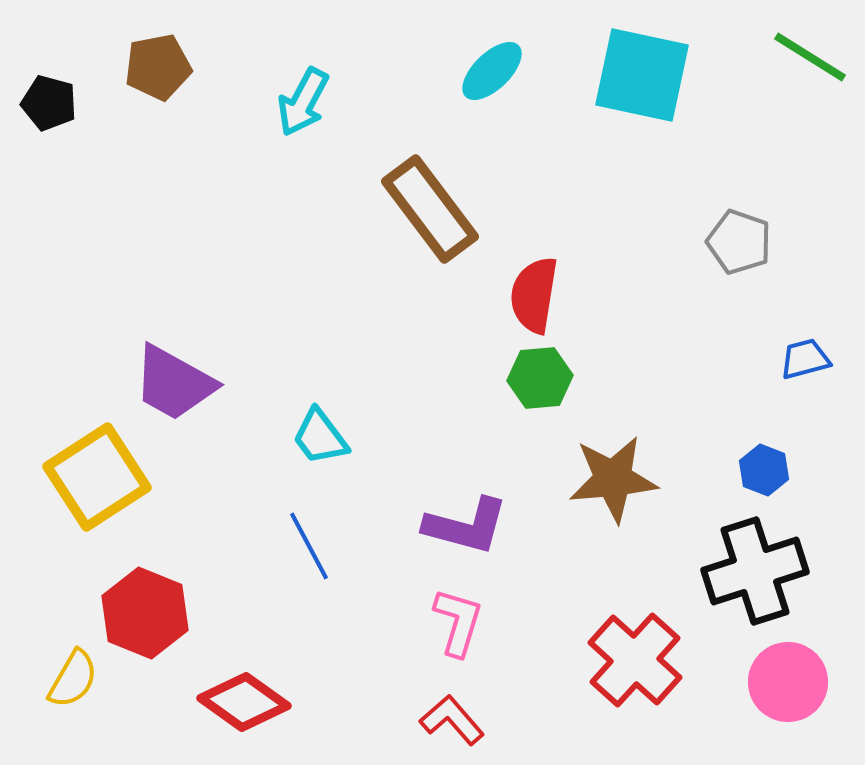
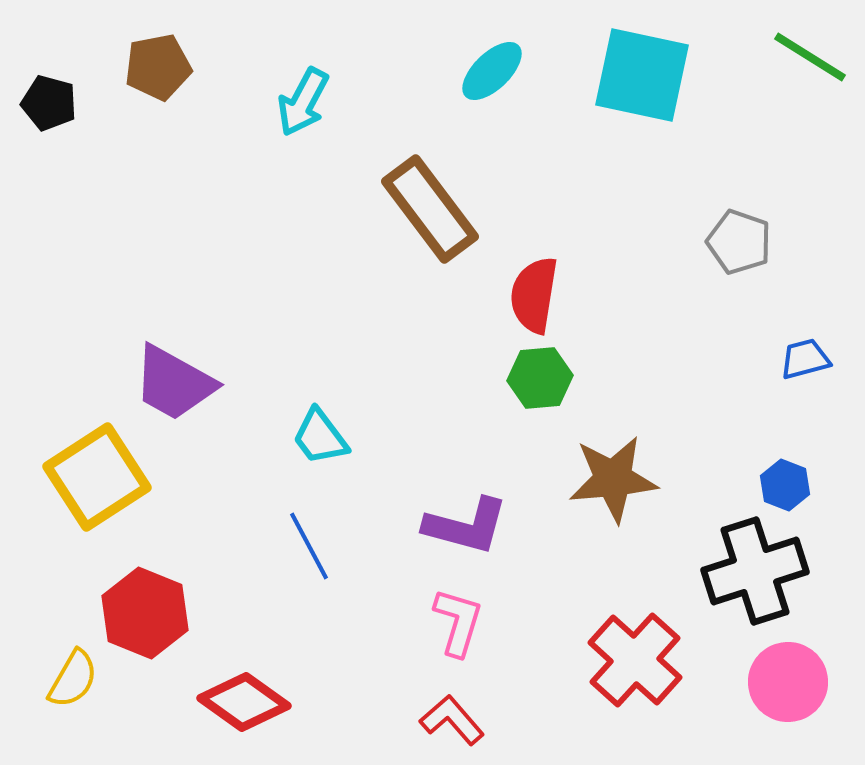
blue hexagon: moved 21 px right, 15 px down
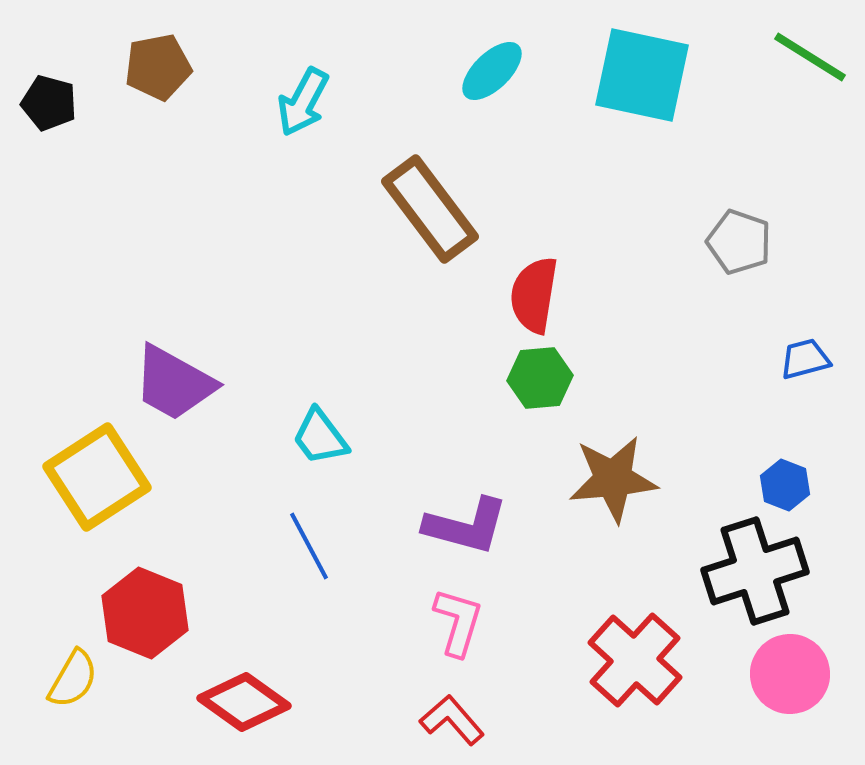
pink circle: moved 2 px right, 8 px up
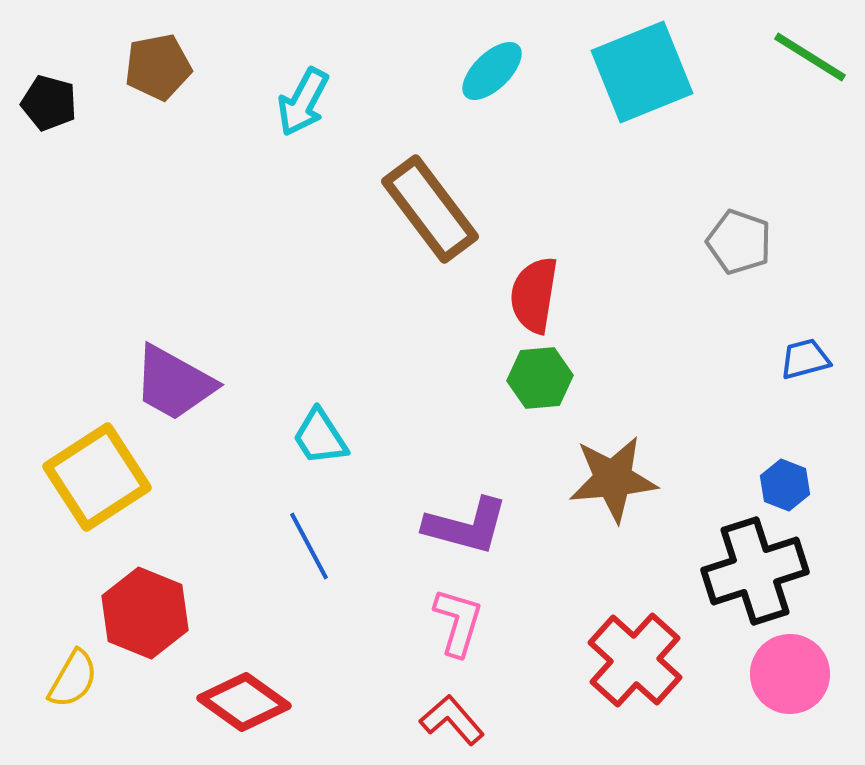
cyan square: moved 3 px up; rotated 34 degrees counterclockwise
cyan trapezoid: rotated 4 degrees clockwise
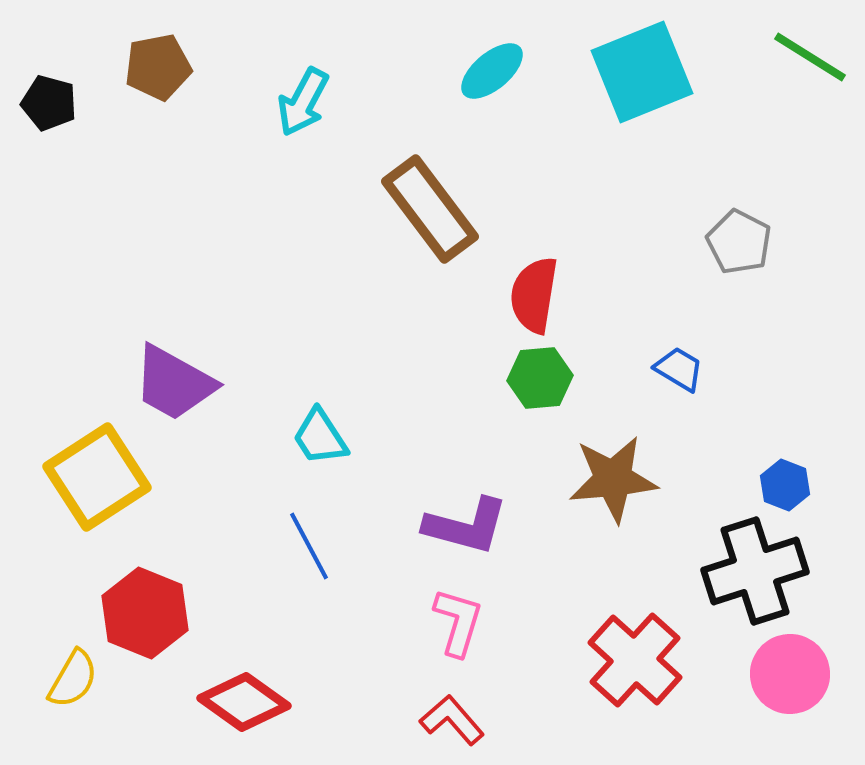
cyan ellipse: rotated 4 degrees clockwise
gray pentagon: rotated 8 degrees clockwise
blue trapezoid: moved 126 px left, 10 px down; rotated 46 degrees clockwise
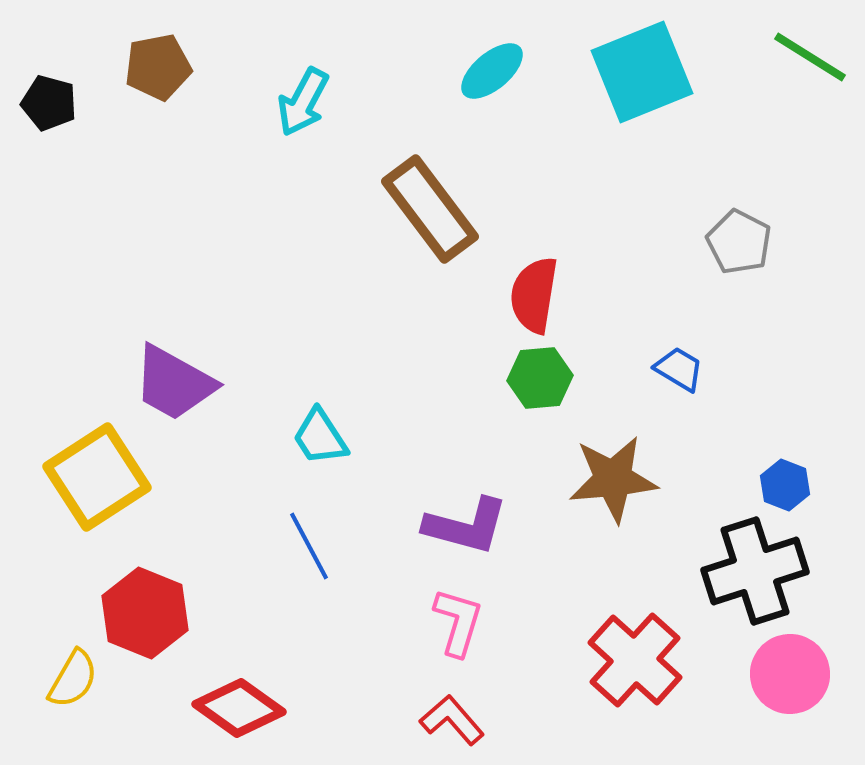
red diamond: moved 5 px left, 6 px down
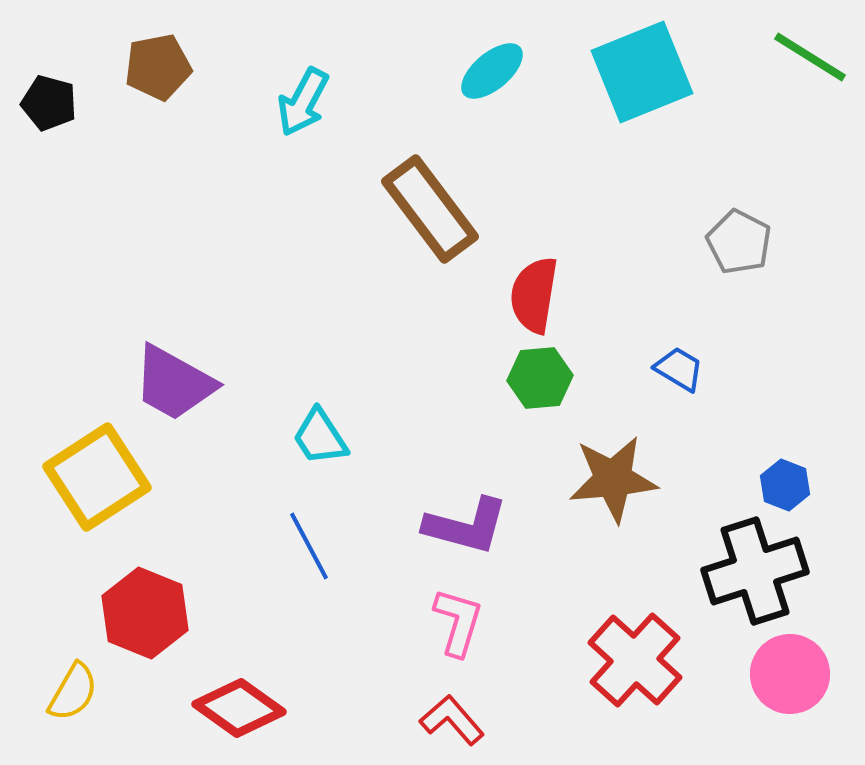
yellow semicircle: moved 13 px down
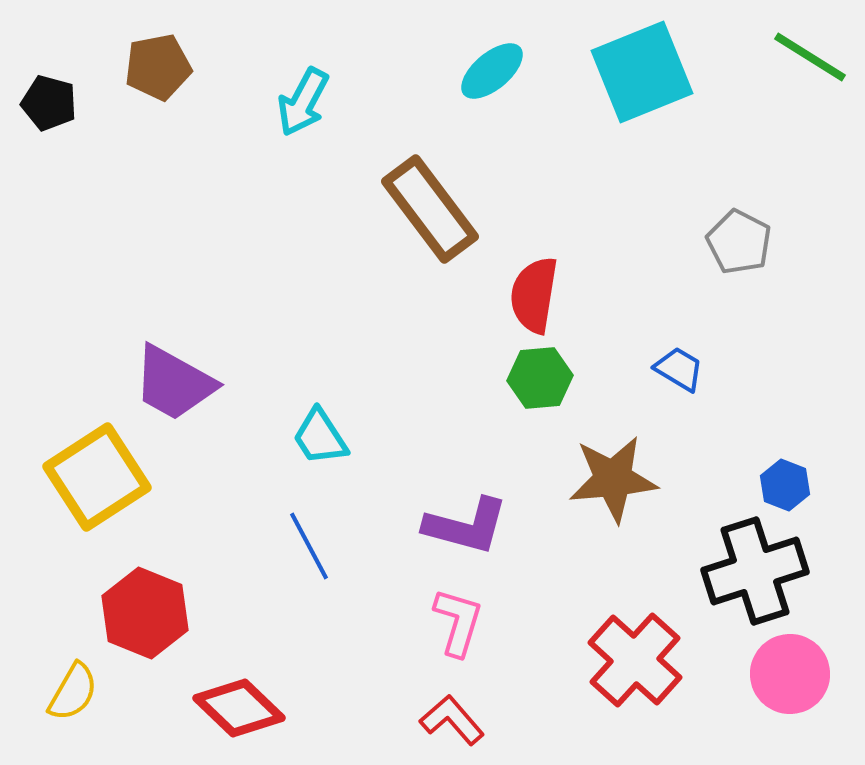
red diamond: rotated 8 degrees clockwise
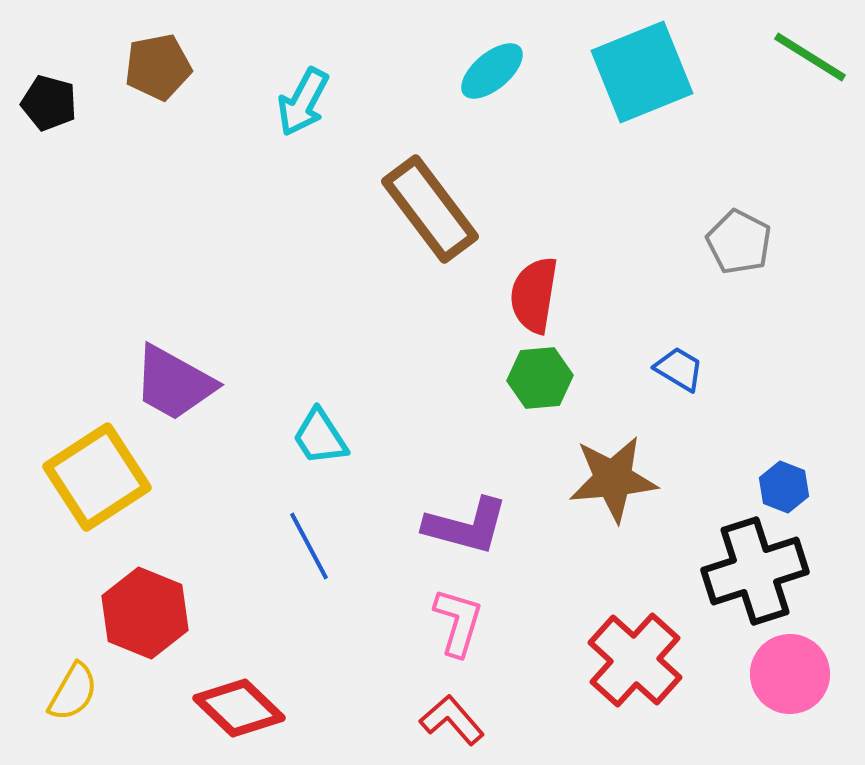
blue hexagon: moved 1 px left, 2 px down
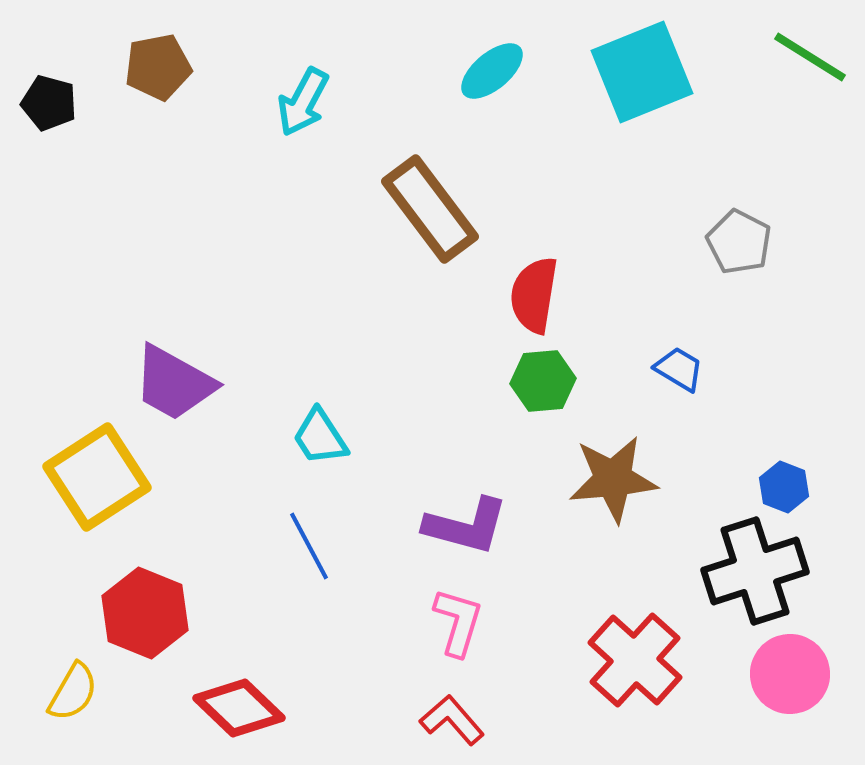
green hexagon: moved 3 px right, 3 px down
